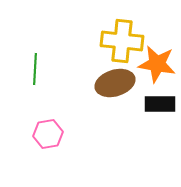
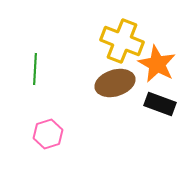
yellow cross: rotated 15 degrees clockwise
orange star: rotated 18 degrees clockwise
black rectangle: rotated 20 degrees clockwise
pink hexagon: rotated 8 degrees counterclockwise
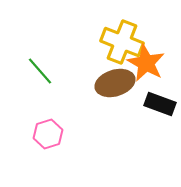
yellow cross: moved 1 px down
orange star: moved 11 px left, 1 px up
green line: moved 5 px right, 2 px down; rotated 44 degrees counterclockwise
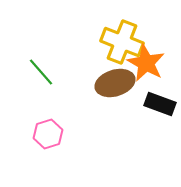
green line: moved 1 px right, 1 px down
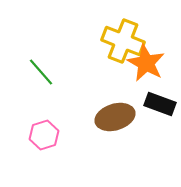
yellow cross: moved 1 px right, 1 px up
brown ellipse: moved 34 px down
pink hexagon: moved 4 px left, 1 px down
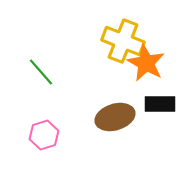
black rectangle: rotated 20 degrees counterclockwise
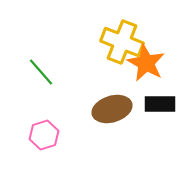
yellow cross: moved 1 px left, 1 px down
brown ellipse: moved 3 px left, 8 px up
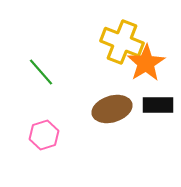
orange star: rotated 12 degrees clockwise
black rectangle: moved 2 px left, 1 px down
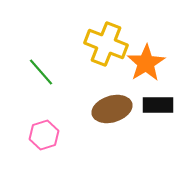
yellow cross: moved 16 px left, 2 px down
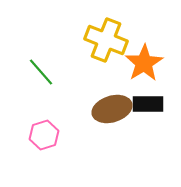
yellow cross: moved 4 px up
orange star: moved 2 px left
black rectangle: moved 10 px left, 1 px up
